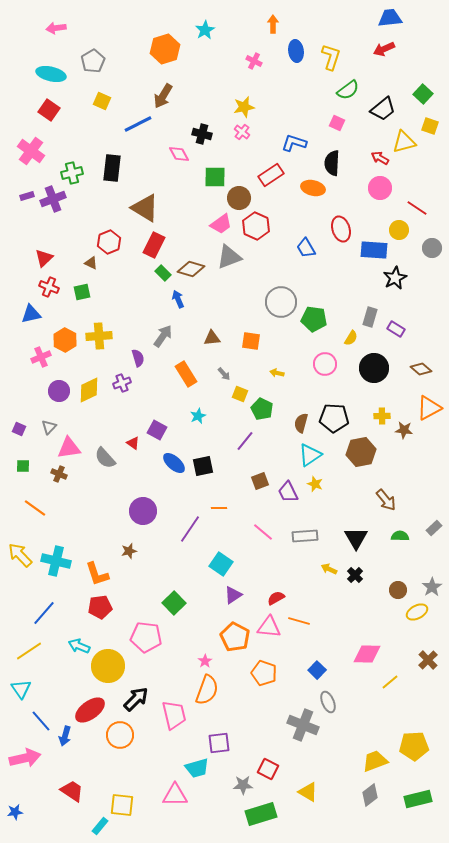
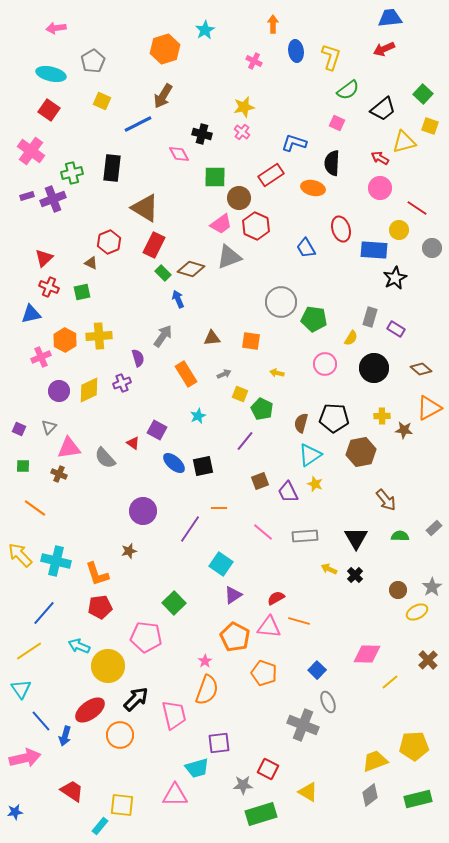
gray arrow at (224, 374): rotated 72 degrees counterclockwise
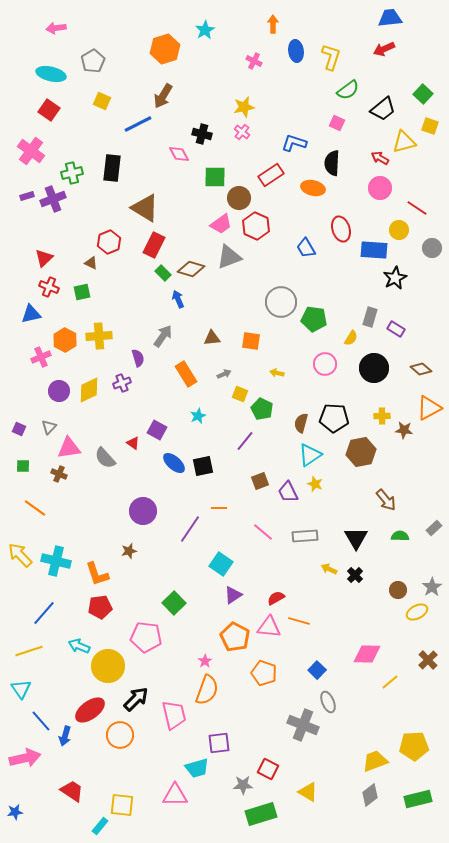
yellow line at (29, 651): rotated 16 degrees clockwise
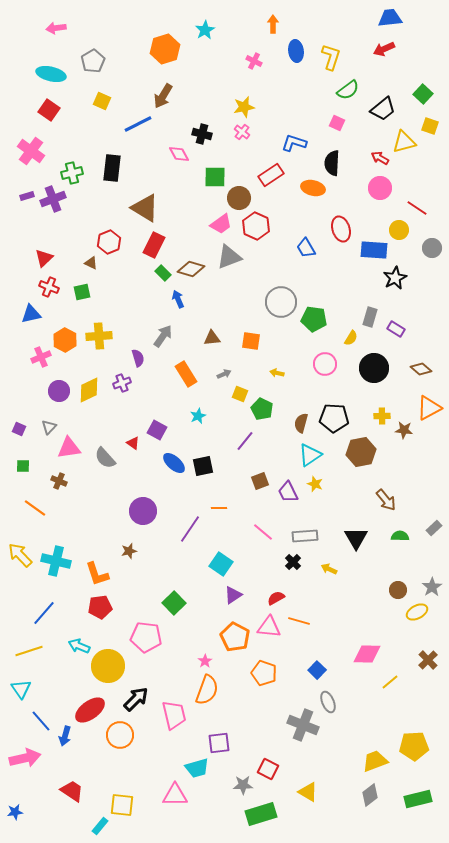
brown cross at (59, 474): moved 7 px down
black cross at (355, 575): moved 62 px left, 13 px up
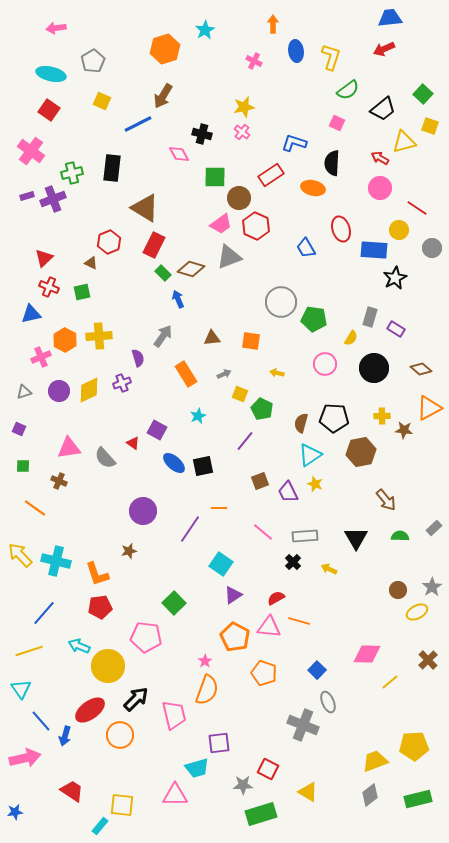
gray triangle at (49, 427): moved 25 px left, 35 px up; rotated 28 degrees clockwise
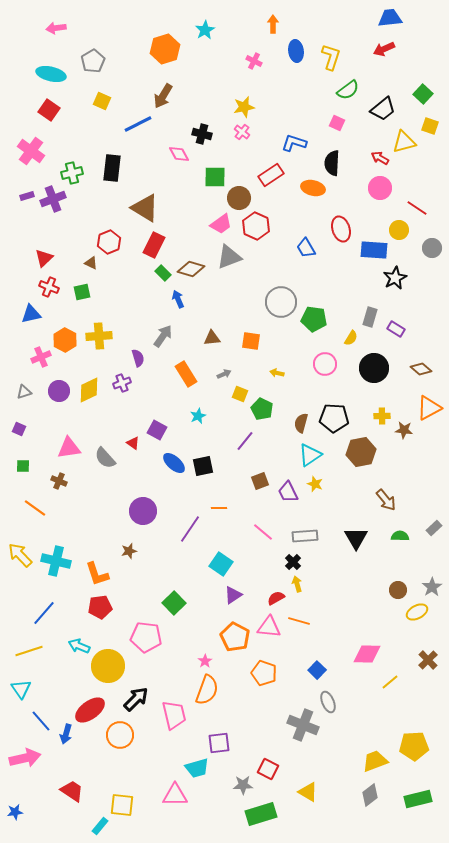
yellow arrow at (329, 569): moved 32 px left, 15 px down; rotated 49 degrees clockwise
blue arrow at (65, 736): moved 1 px right, 2 px up
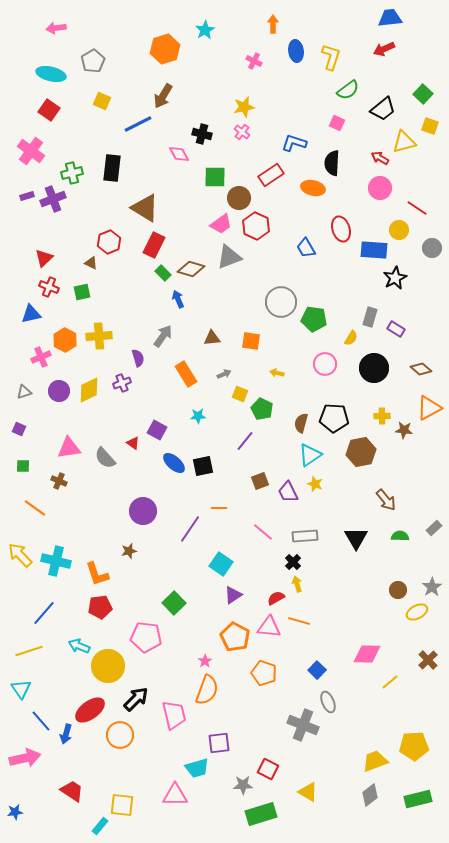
cyan star at (198, 416): rotated 21 degrees clockwise
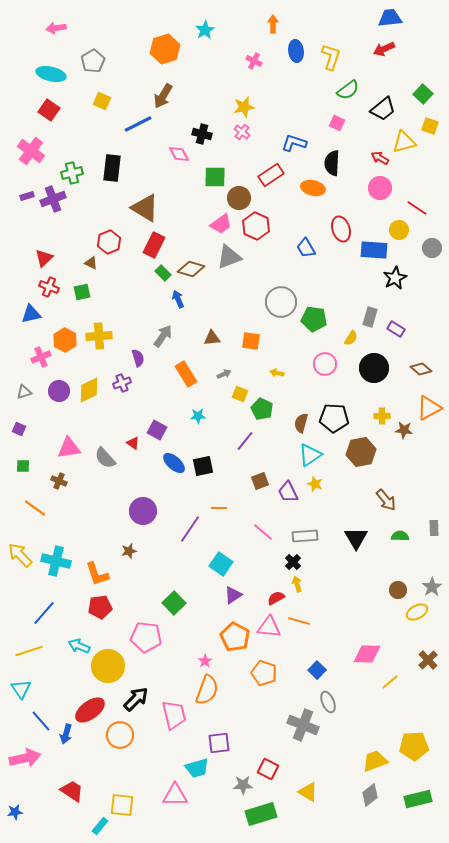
gray rectangle at (434, 528): rotated 49 degrees counterclockwise
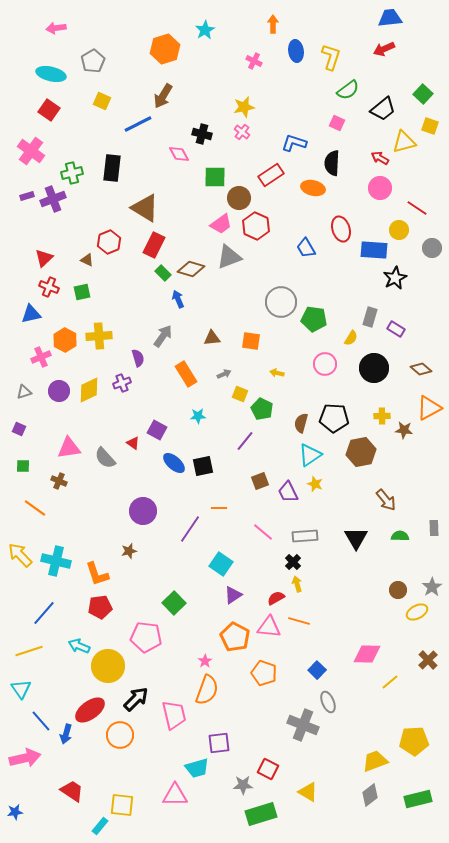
brown triangle at (91, 263): moved 4 px left, 3 px up
yellow pentagon at (414, 746): moved 5 px up
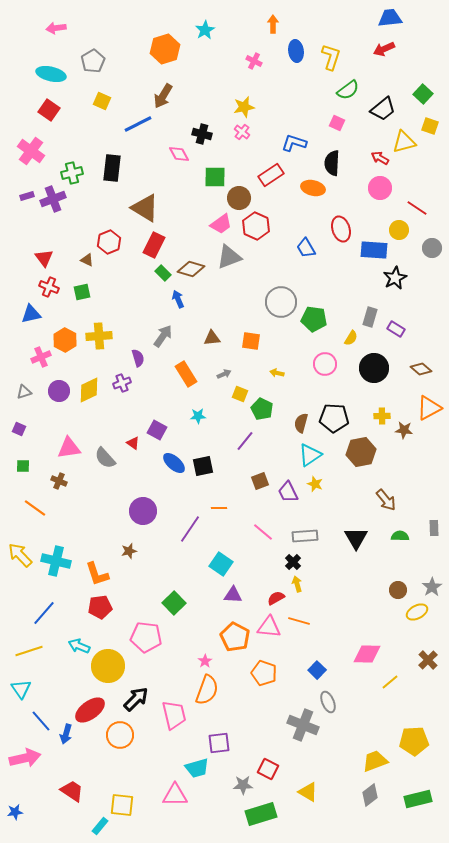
red triangle at (44, 258): rotated 24 degrees counterclockwise
purple triangle at (233, 595): rotated 36 degrees clockwise
